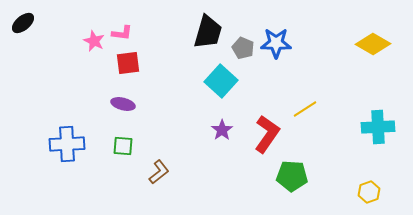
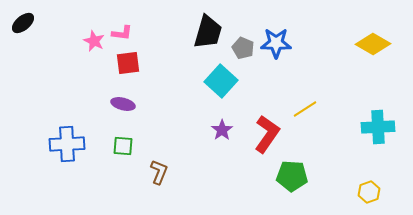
brown L-shape: rotated 30 degrees counterclockwise
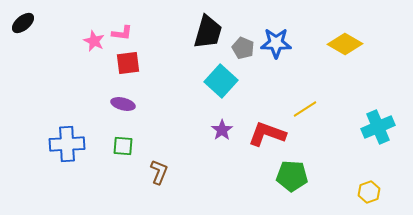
yellow diamond: moved 28 px left
cyan cross: rotated 20 degrees counterclockwise
red L-shape: rotated 105 degrees counterclockwise
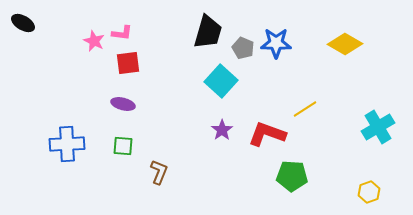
black ellipse: rotated 70 degrees clockwise
cyan cross: rotated 8 degrees counterclockwise
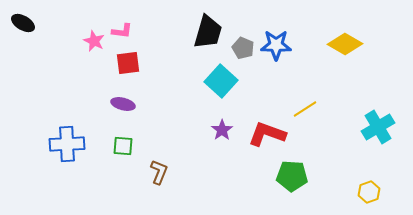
pink L-shape: moved 2 px up
blue star: moved 2 px down
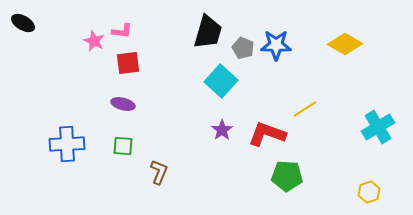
green pentagon: moved 5 px left
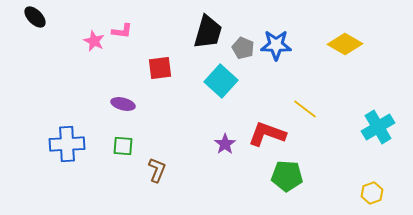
black ellipse: moved 12 px right, 6 px up; rotated 15 degrees clockwise
red square: moved 32 px right, 5 px down
yellow line: rotated 70 degrees clockwise
purple star: moved 3 px right, 14 px down
brown L-shape: moved 2 px left, 2 px up
yellow hexagon: moved 3 px right, 1 px down
